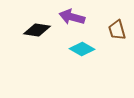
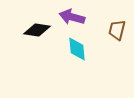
brown trapezoid: rotated 30 degrees clockwise
cyan diamond: moved 5 px left; rotated 55 degrees clockwise
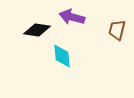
cyan diamond: moved 15 px left, 7 px down
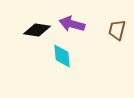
purple arrow: moved 7 px down
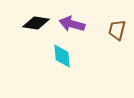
black diamond: moved 1 px left, 7 px up
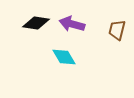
cyan diamond: moved 2 px right, 1 px down; rotated 25 degrees counterclockwise
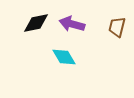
black diamond: rotated 20 degrees counterclockwise
brown trapezoid: moved 3 px up
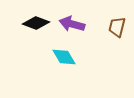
black diamond: rotated 32 degrees clockwise
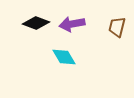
purple arrow: rotated 25 degrees counterclockwise
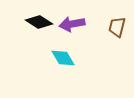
black diamond: moved 3 px right, 1 px up; rotated 12 degrees clockwise
cyan diamond: moved 1 px left, 1 px down
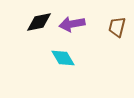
black diamond: rotated 44 degrees counterclockwise
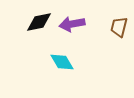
brown trapezoid: moved 2 px right
cyan diamond: moved 1 px left, 4 px down
